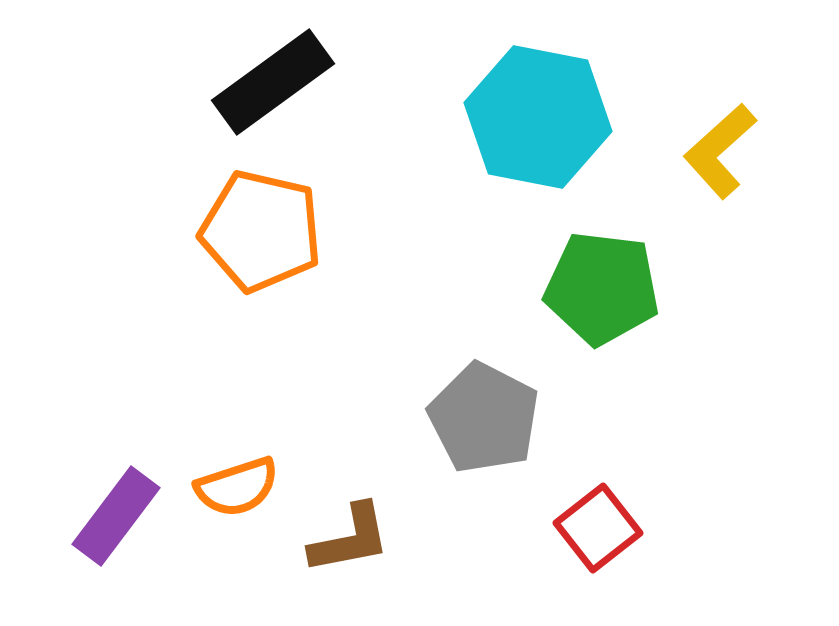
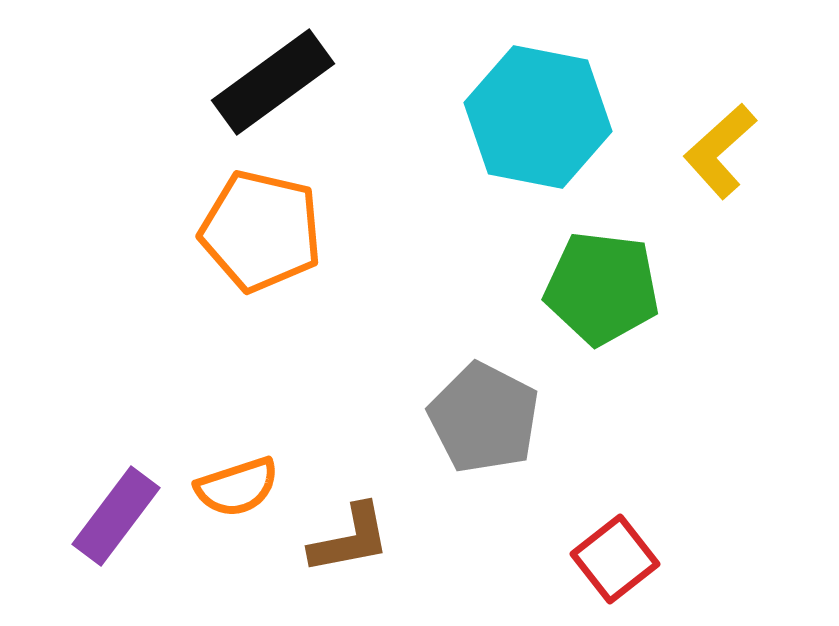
red square: moved 17 px right, 31 px down
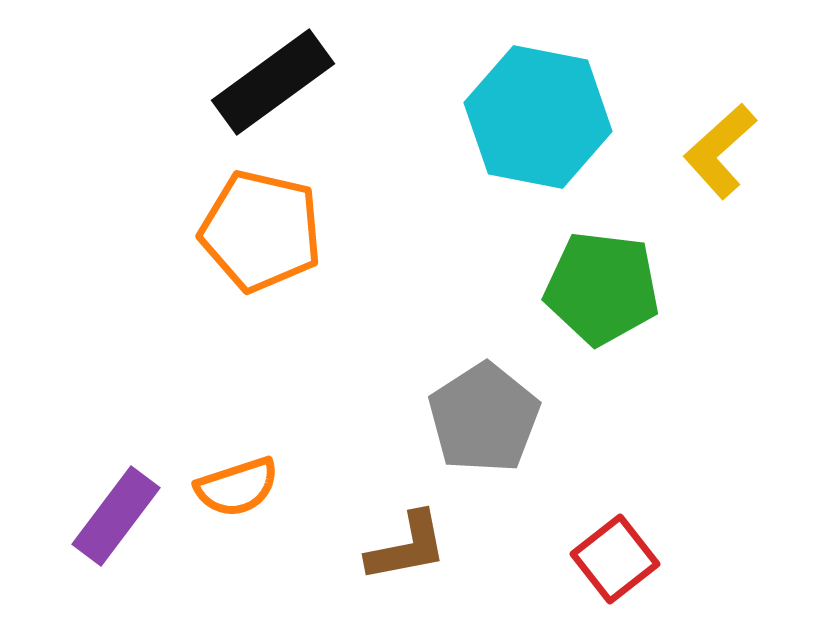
gray pentagon: rotated 12 degrees clockwise
brown L-shape: moved 57 px right, 8 px down
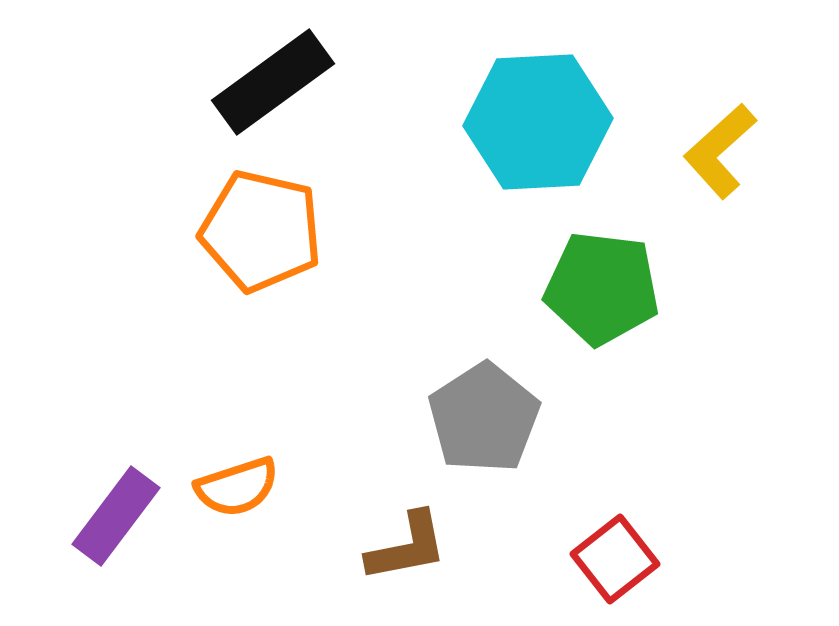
cyan hexagon: moved 5 px down; rotated 14 degrees counterclockwise
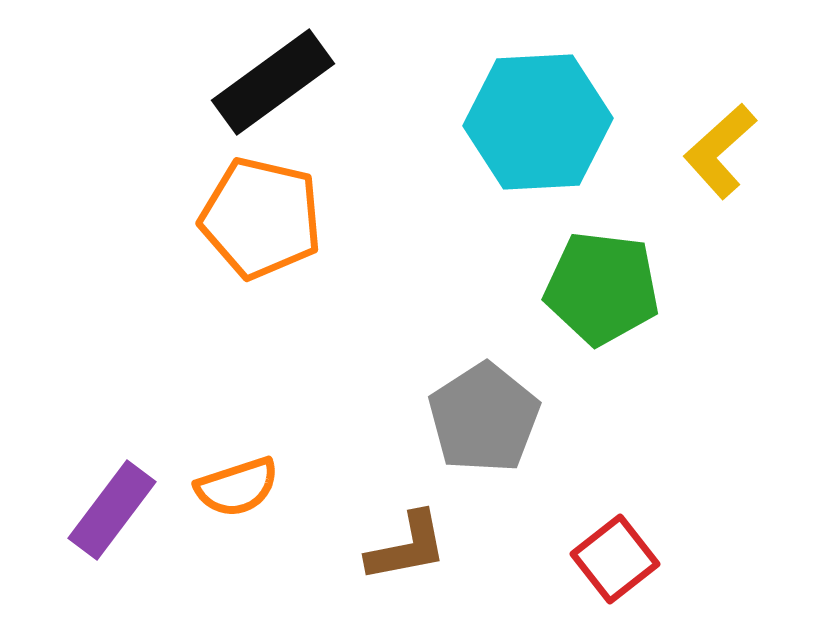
orange pentagon: moved 13 px up
purple rectangle: moved 4 px left, 6 px up
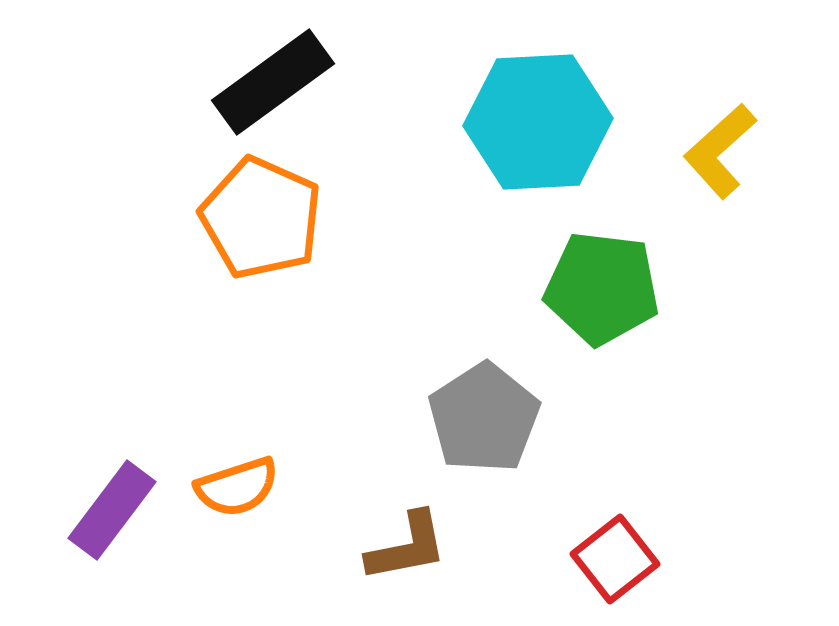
orange pentagon: rotated 11 degrees clockwise
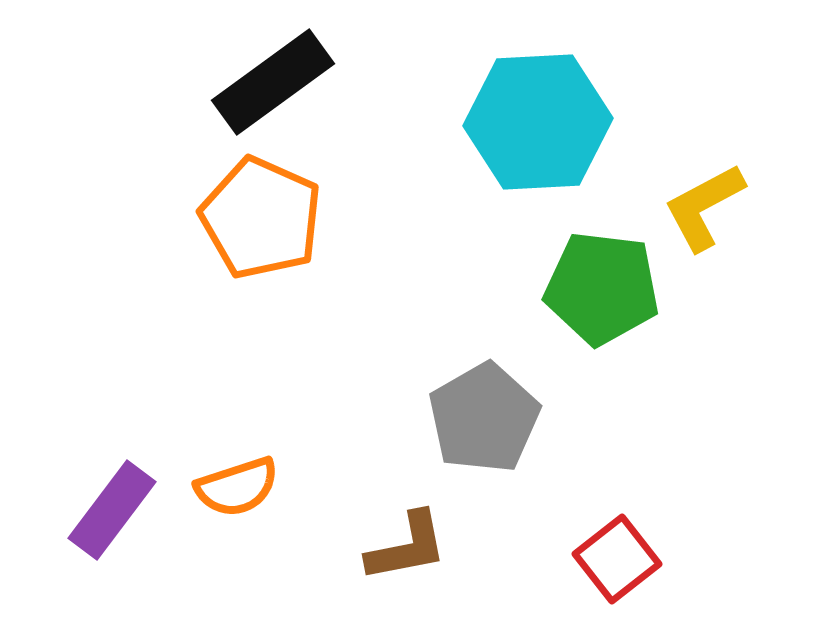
yellow L-shape: moved 16 px left, 56 px down; rotated 14 degrees clockwise
gray pentagon: rotated 3 degrees clockwise
red square: moved 2 px right
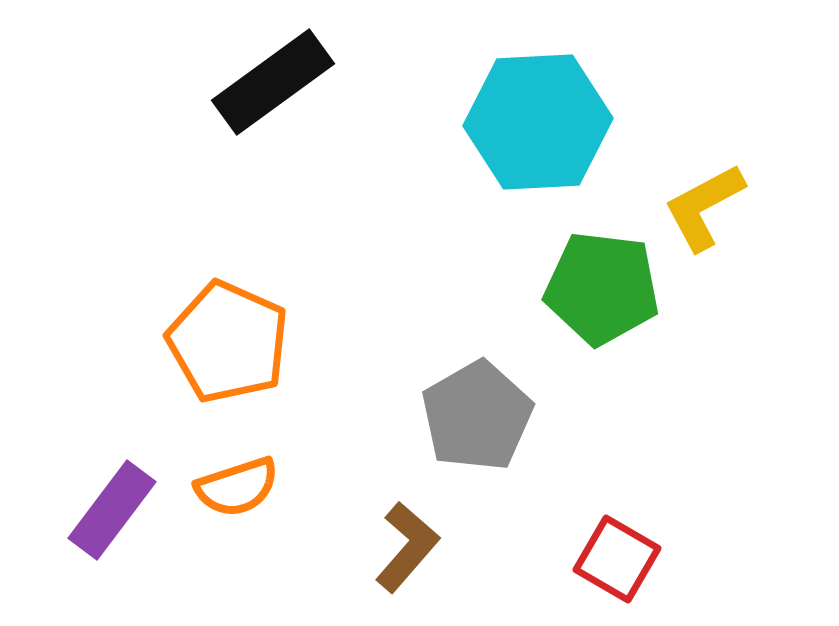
orange pentagon: moved 33 px left, 124 px down
gray pentagon: moved 7 px left, 2 px up
brown L-shape: rotated 38 degrees counterclockwise
red square: rotated 22 degrees counterclockwise
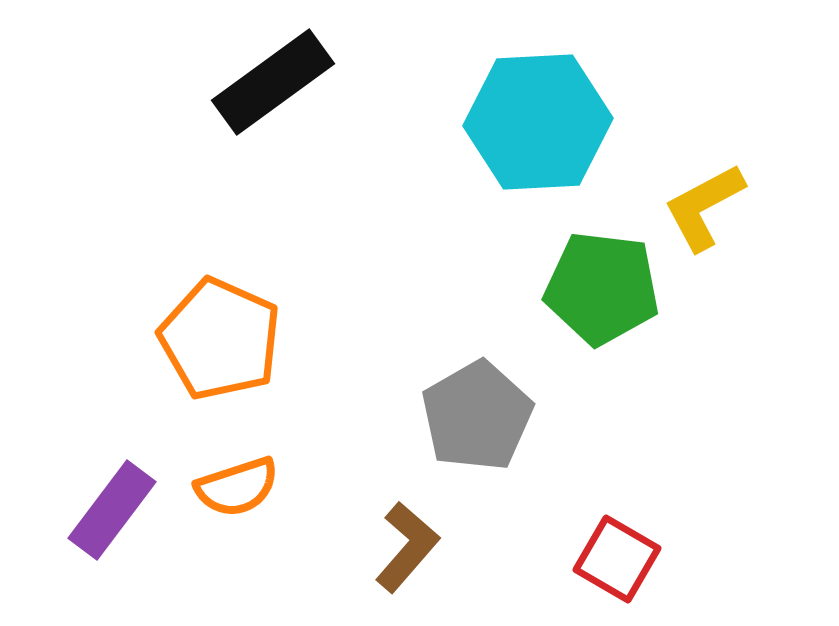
orange pentagon: moved 8 px left, 3 px up
